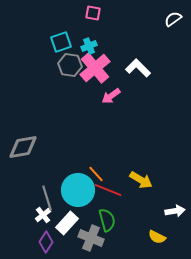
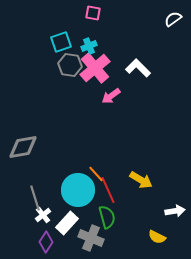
red line: rotated 44 degrees clockwise
gray line: moved 12 px left
green semicircle: moved 3 px up
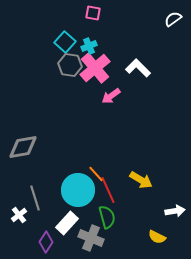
cyan square: moved 4 px right; rotated 30 degrees counterclockwise
white cross: moved 24 px left
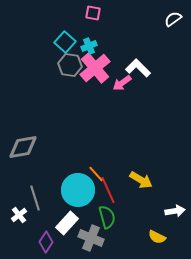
pink arrow: moved 11 px right, 13 px up
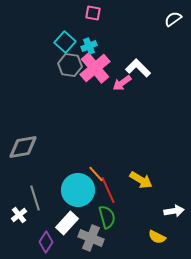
white arrow: moved 1 px left
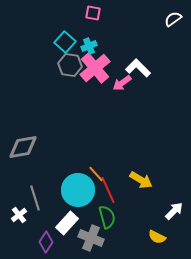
white arrow: rotated 36 degrees counterclockwise
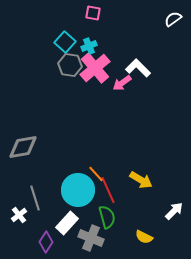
yellow semicircle: moved 13 px left
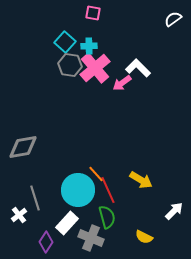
cyan cross: rotated 21 degrees clockwise
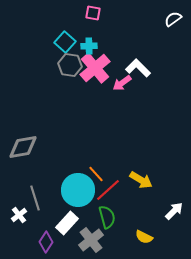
red line: rotated 72 degrees clockwise
gray cross: moved 2 px down; rotated 30 degrees clockwise
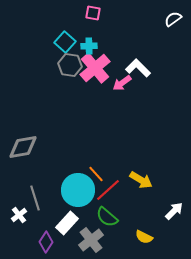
green semicircle: rotated 145 degrees clockwise
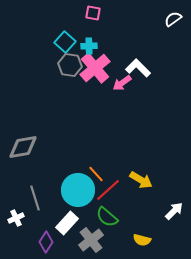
white cross: moved 3 px left, 3 px down; rotated 14 degrees clockwise
yellow semicircle: moved 2 px left, 3 px down; rotated 12 degrees counterclockwise
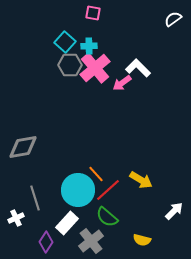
gray hexagon: rotated 10 degrees counterclockwise
gray cross: moved 1 px down
